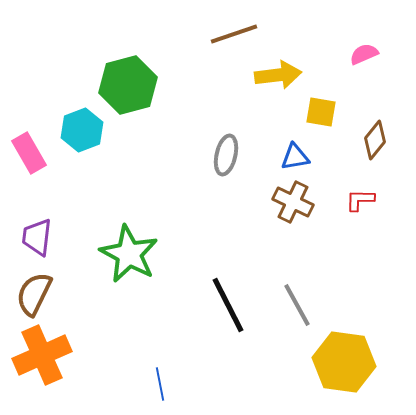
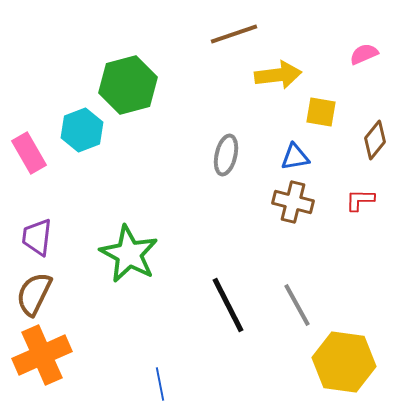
brown cross: rotated 12 degrees counterclockwise
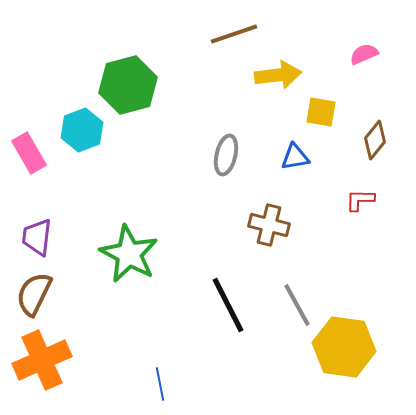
brown cross: moved 24 px left, 23 px down
orange cross: moved 5 px down
yellow hexagon: moved 15 px up
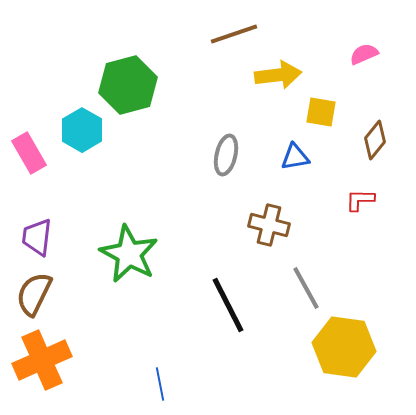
cyan hexagon: rotated 9 degrees counterclockwise
gray line: moved 9 px right, 17 px up
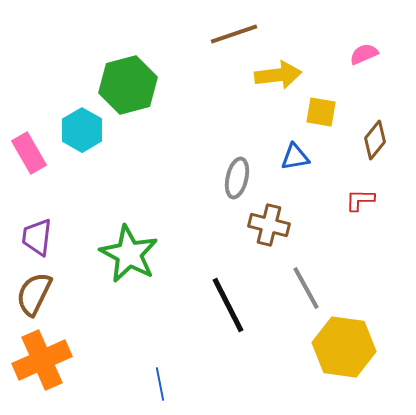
gray ellipse: moved 11 px right, 23 px down
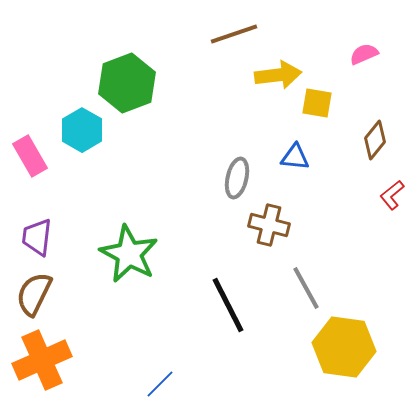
green hexagon: moved 1 px left, 2 px up; rotated 6 degrees counterclockwise
yellow square: moved 4 px left, 9 px up
pink rectangle: moved 1 px right, 3 px down
blue triangle: rotated 16 degrees clockwise
red L-shape: moved 32 px right, 5 px up; rotated 40 degrees counterclockwise
blue line: rotated 56 degrees clockwise
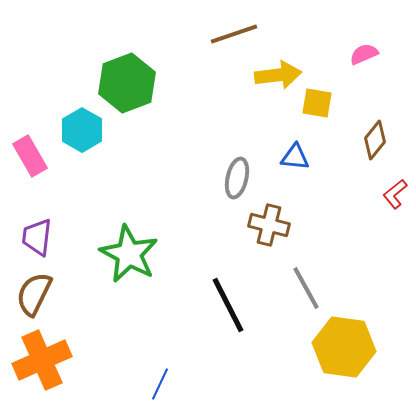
red L-shape: moved 3 px right, 1 px up
blue line: rotated 20 degrees counterclockwise
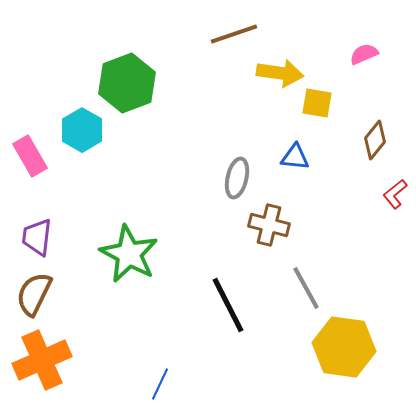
yellow arrow: moved 2 px right, 2 px up; rotated 15 degrees clockwise
